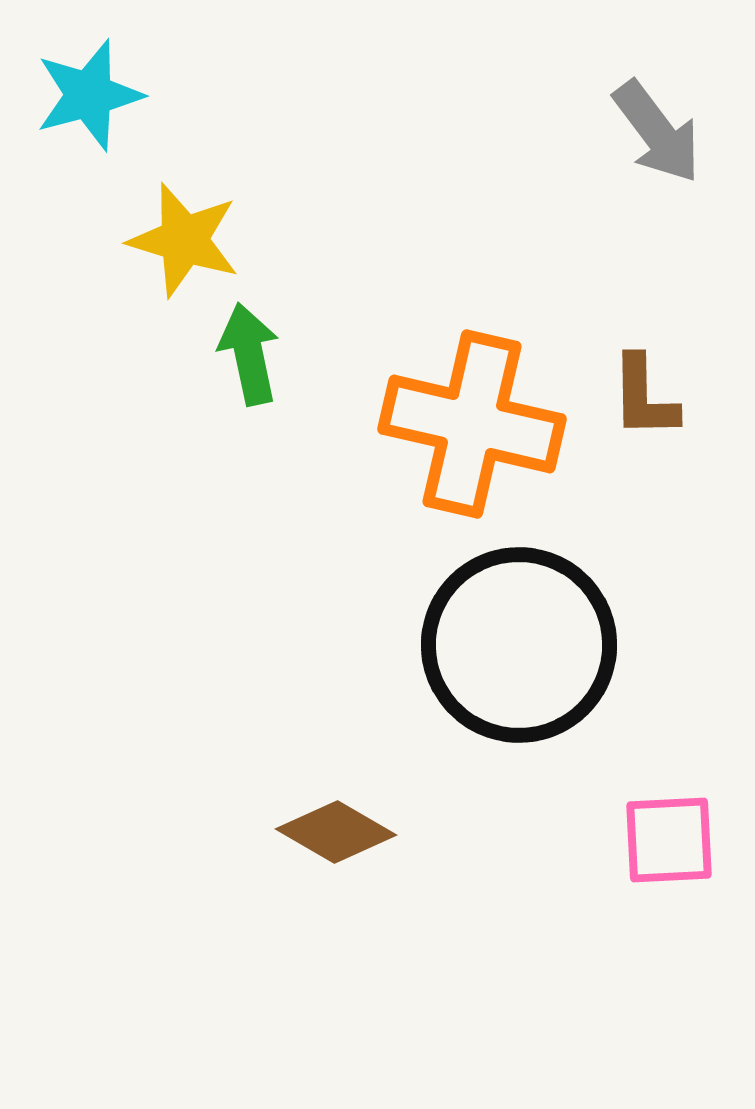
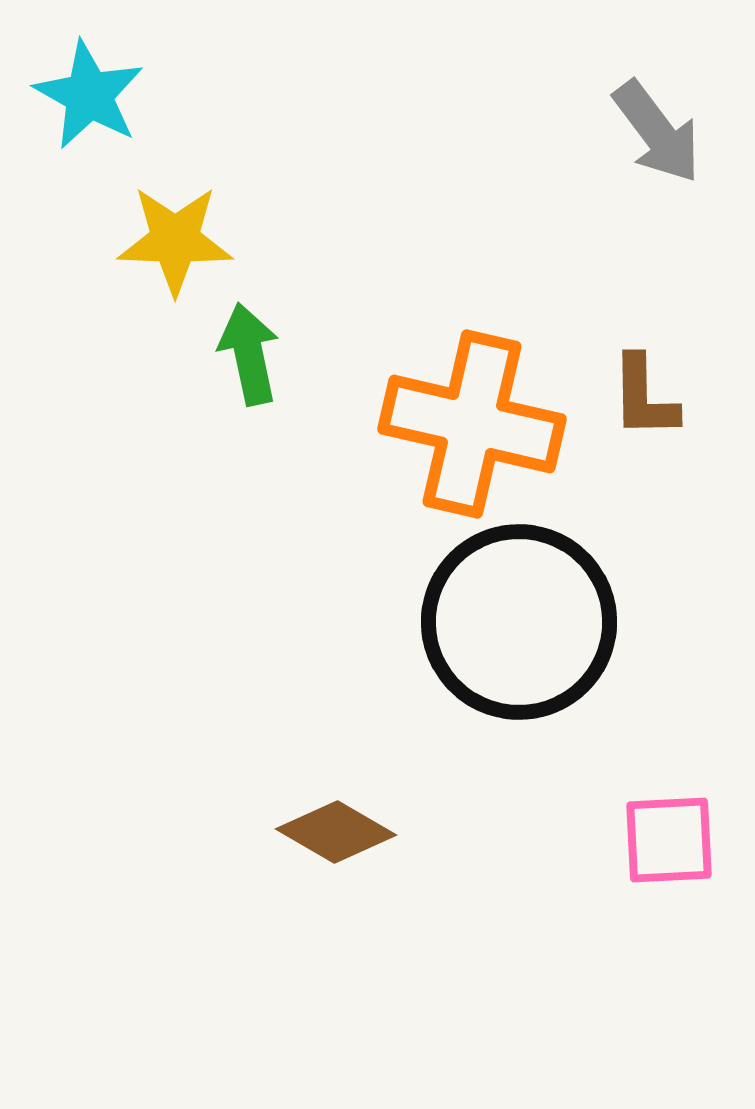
cyan star: rotated 28 degrees counterclockwise
yellow star: moved 9 px left; rotated 15 degrees counterclockwise
black circle: moved 23 px up
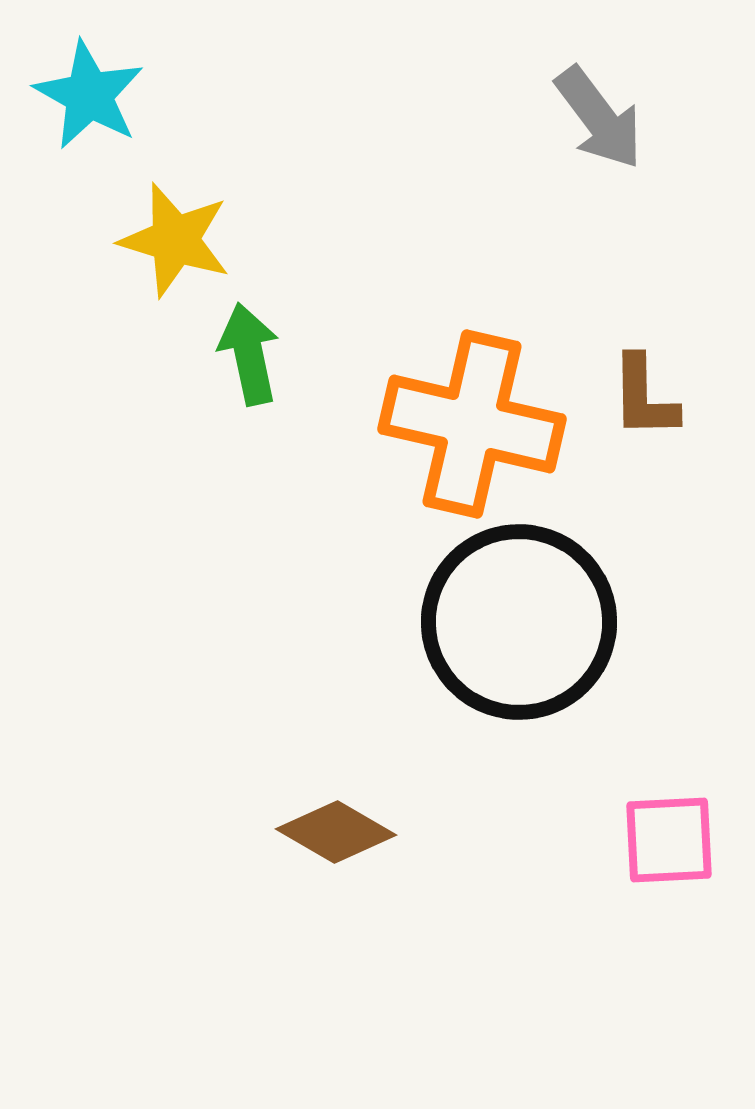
gray arrow: moved 58 px left, 14 px up
yellow star: rotated 15 degrees clockwise
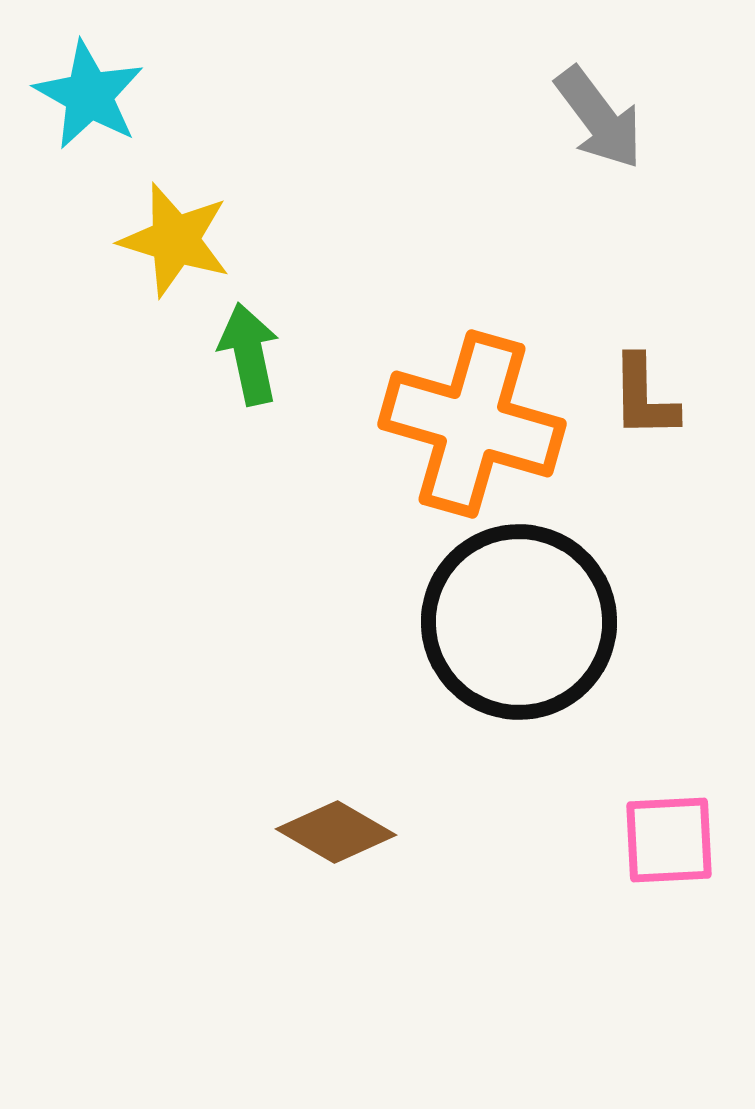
orange cross: rotated 3 degrees clockwise
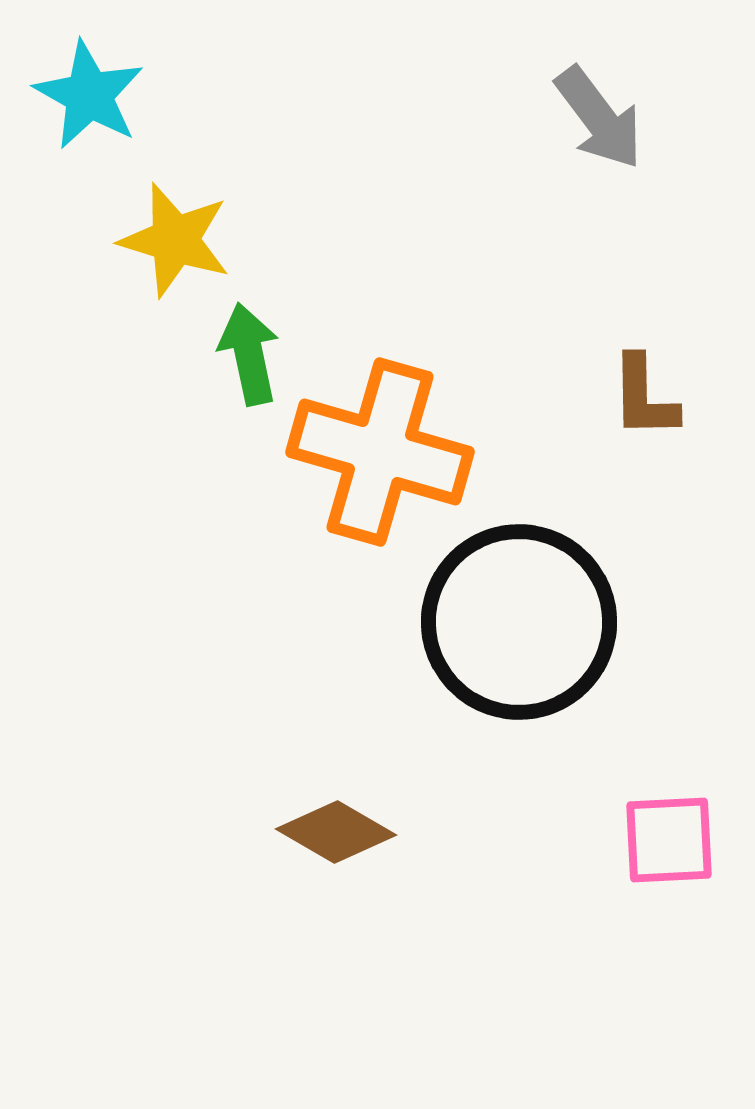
orange cross: moved 92 px left, 28 px down
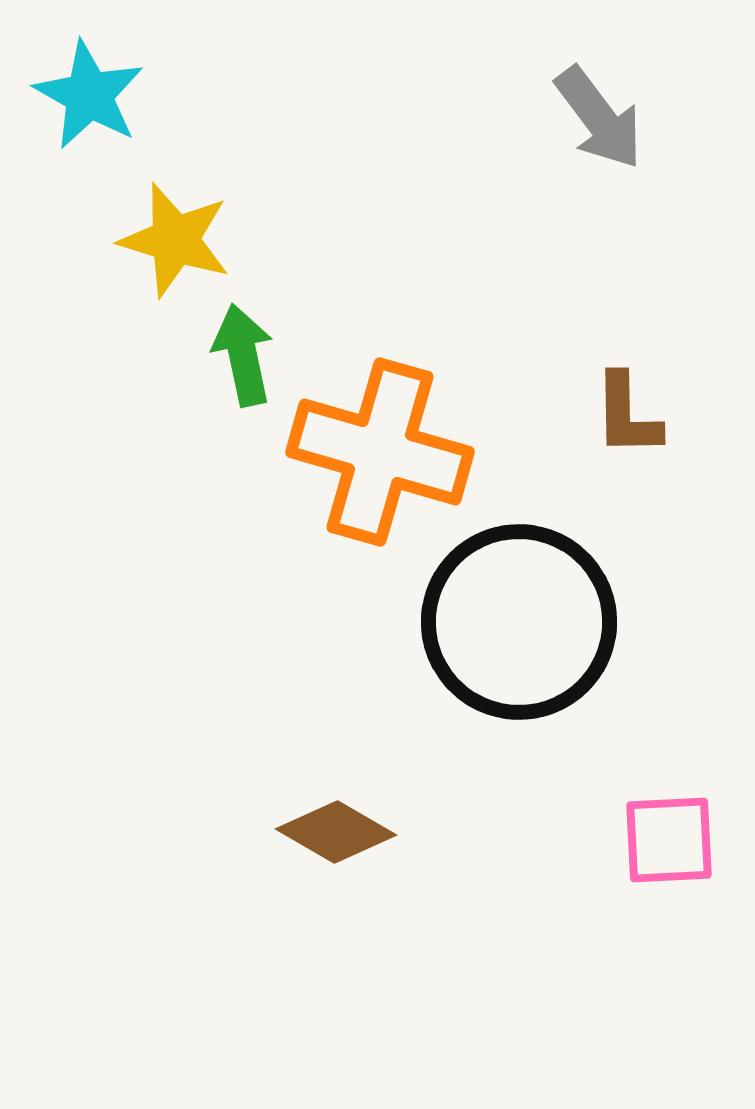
green arrow: moved 6 px left, 1 px down
brown L-shape: moved 17 px left, 18 px down
